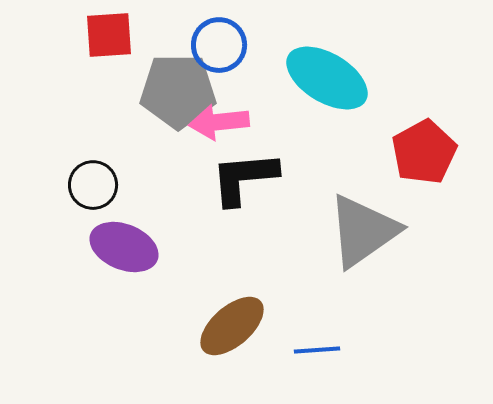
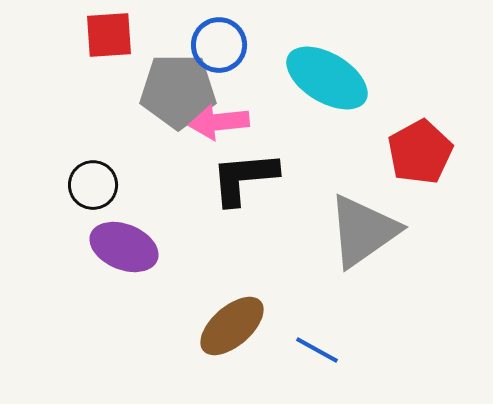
red pentagon: moved 4 px left
blue line: rotated 33 degrees clockwise
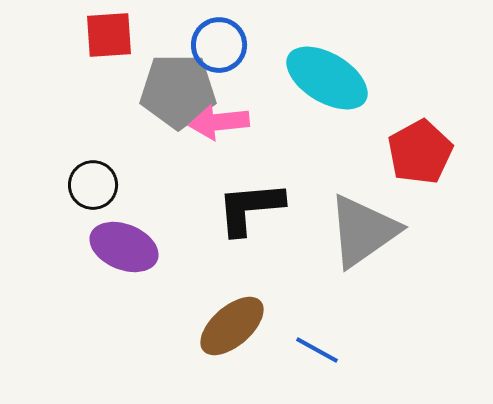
black L-shape: moved 6 px right, 30 px down
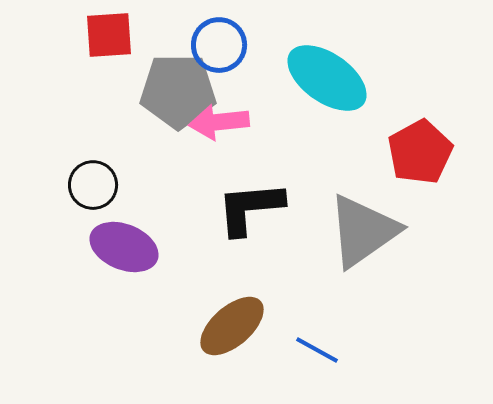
cyan ellipse: rotated 4 degrees clockwise
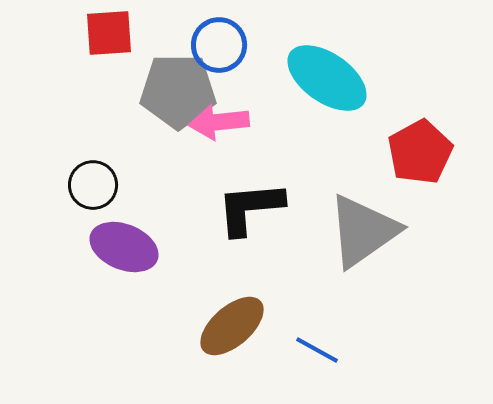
red square: moved 2 px up
